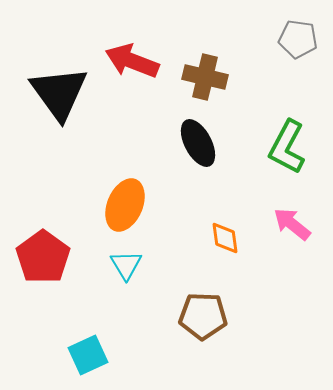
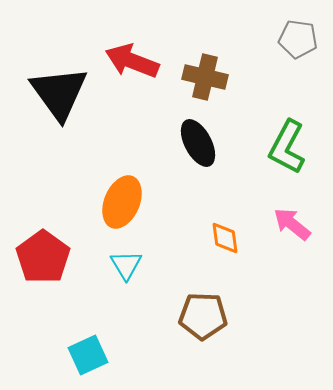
orange ellipse: moved 3 px left, 3 px up
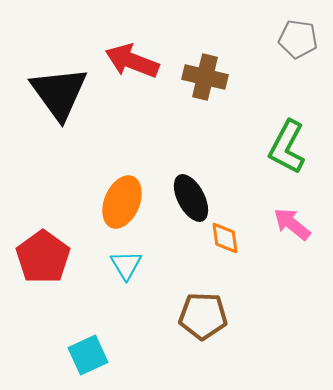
black ellipse: moved 7 px left, 55 px down
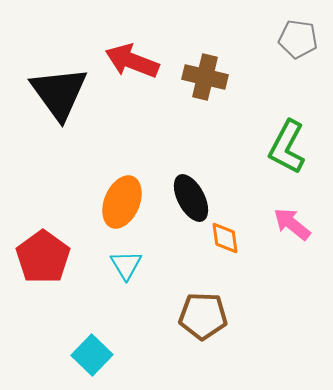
cyan square: moved 4 px right; rotated 21 degrees counterclockwise
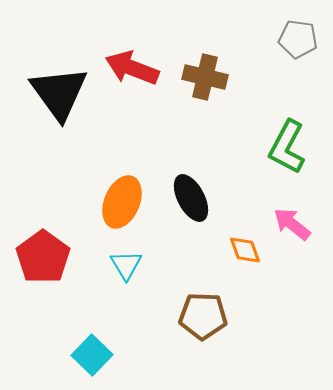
red arrow: moved 7 px down
orange diamond: moved 20 px right, 12 px down; rotated 12 degrees counterclockwise
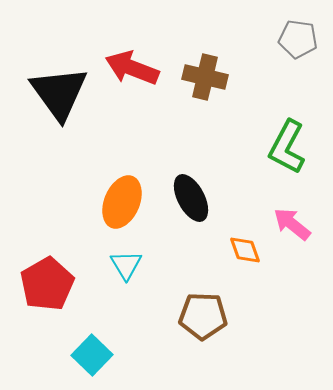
red pentagon: moved 4 px right, 27 px down; rotated 6 degrees clockwise
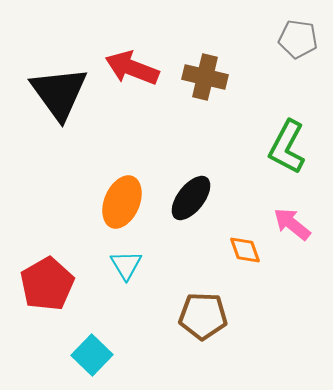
black ellipse: rotated 66 degrees clockwise
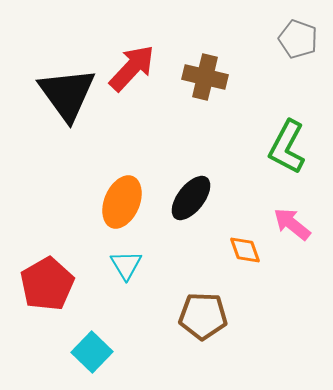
gray pentagon: rotated 12 degrees clockwise
red arrow: rotated 112 degrees clockwise
black triangle: moved 8 px right, 1 px down
cyan square: moved 3 px up
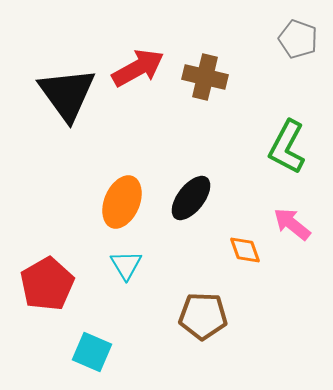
red arrow: moved 6 px right; rotated 18 degrees clockwise
cyan square: rotated 21 degrees counterclockwise
